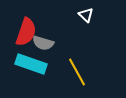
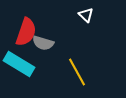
cyan rectangle: moved 12 px left; rotated 12 degrees clockwise
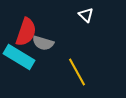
cyan rectangle: moved 7 px up
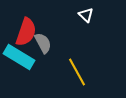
gray semicircle: rotated 135 degrees counterclockwise
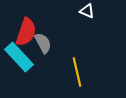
white triangle: moved 1 px right, 4 px up; rotated 21 degrees counterclockwise
cyan rectangle: rotated 16 degrees clockwise
yellow line: rotated 16 degrees clockwise
